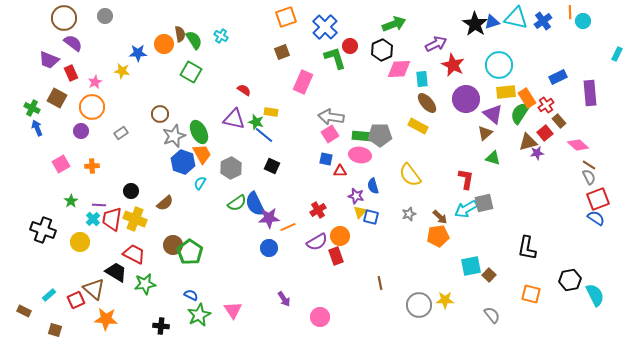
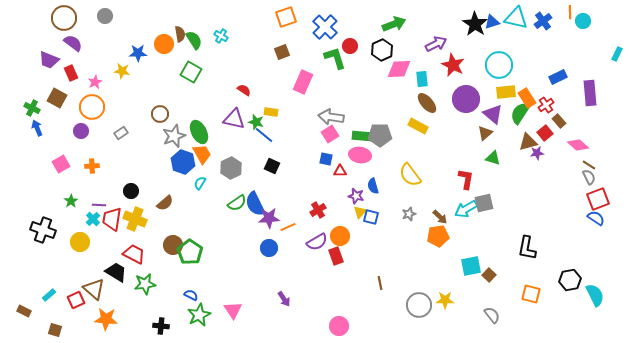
pink circle at (320, 317): moved 19 px right, 9 px down
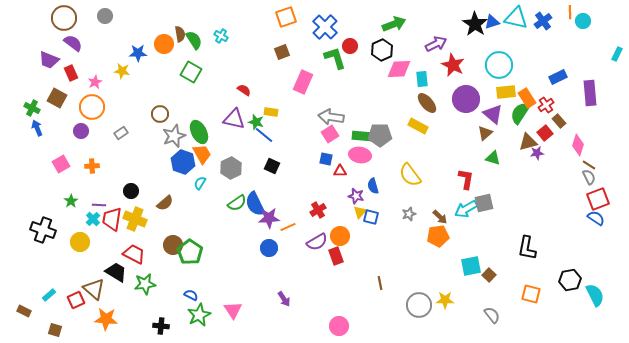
pink diamond at (578, 145): rotated 65 degrees clockwise
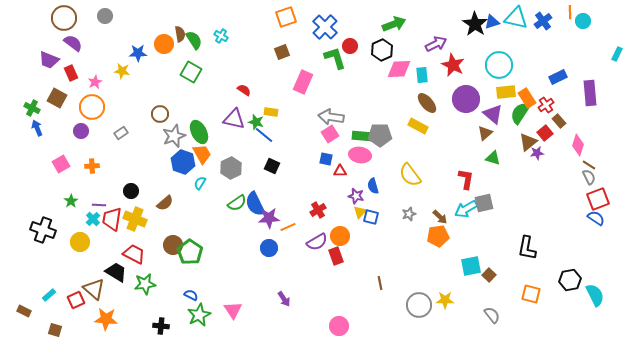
cyan rectangle at (422, 79): moved 4 px up
brown triangle at (528, 142): rotated 24 degrees counterclockwise
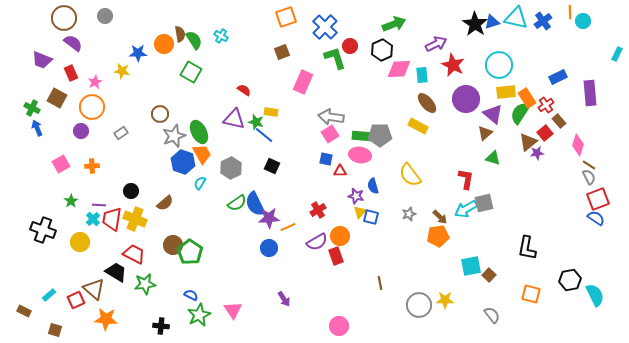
purple trapezoid at (49, 60): moved 7 px left
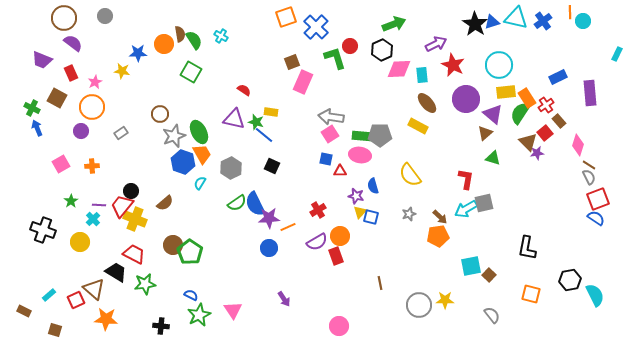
blue cross at (325, 27): moved 9 px left
brown square at (282, 52): moved 10 px right, 10 px down
brown triangle at (528, 142): rotated 36 degrees counterclockwise
red trapezoid at (112, 219): moved 10 px right, 13 px up; rotated 30 degrees clockwise
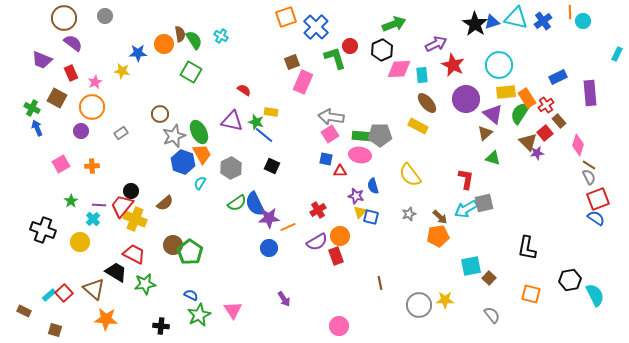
purple triangle at (234, 119): moved 2 px left, 2 px down
brown square at (489, 275): moved 3 px down
red square at (76, 300): moved 12 px left, 7 px up; rotated 18 degrees counterclockwise
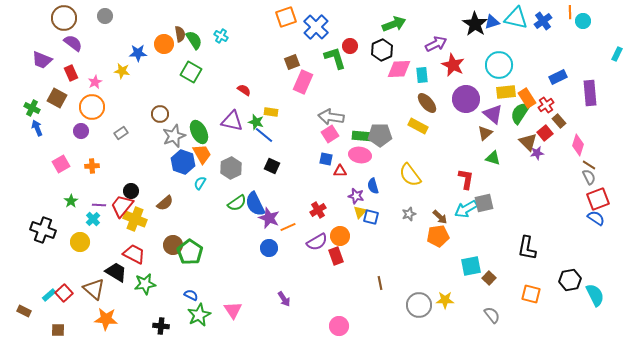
purple star at (269, 218): rotated 25 degrees clockwise
brown square at (55, 330): moved 3 px right; rotated 16 degrees counterclockwise
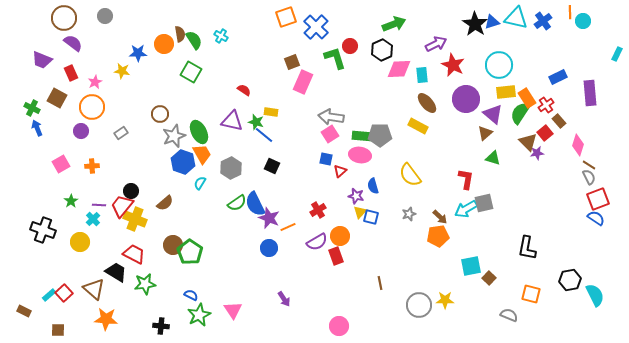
red triangle at (340, 171): rotated 40 degrees counterclockwise
gray semicircle at (492, 315): moved 17 px right; rotated 30 degrees counterclockwise
